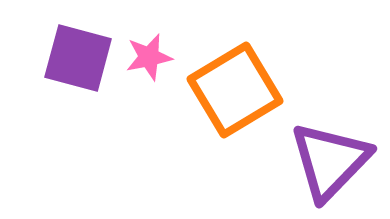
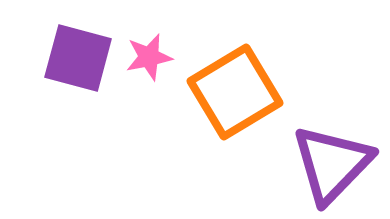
orange square: moved 2 px down
purple triangle: moved 2 px right, 3 px down
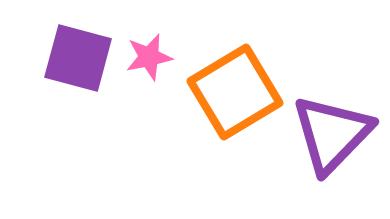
purple triangle: moved 30 px up
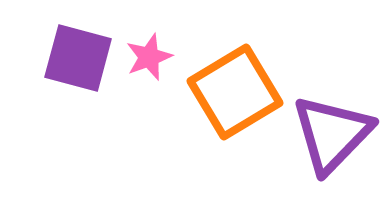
pink star: rotated 9 degrees counterclockwise
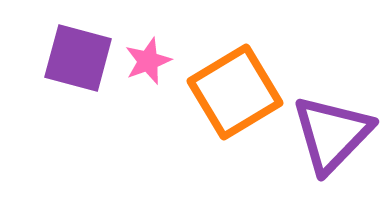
pink star: moved 1 px left, 4 px down
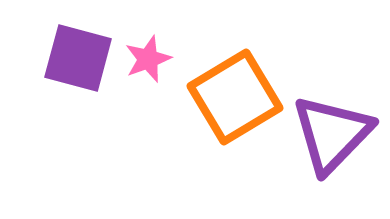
pink star: moved 2 px up
orange square: moved 5 px down
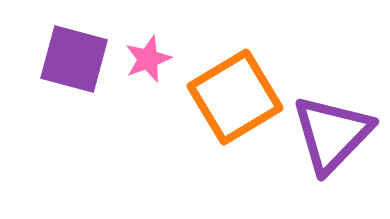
purple square: moved 4 px left, 1 px down
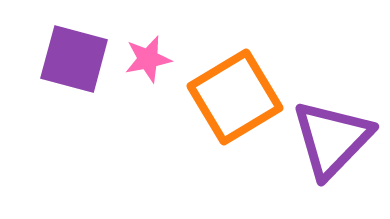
pink star: rotated 9 degrees clockwise
purple triangle: moved 5 px down
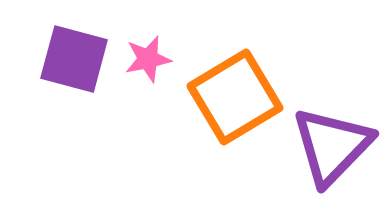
purple triangle: moved 7 px down
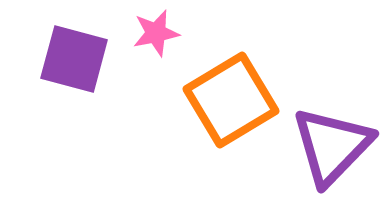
pink star: moved 8 px right, 26 px up
orange square: moved 4 px left, 3 px down
